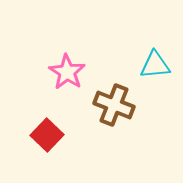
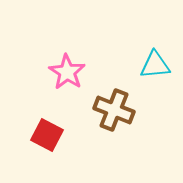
brown cross: moved 5 px down
red square: rotated 16 degrees counterclockwise
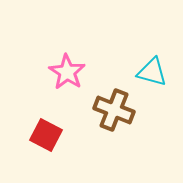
cyan triangle: moved 3 px left, 7 px down; rotated 20 degrees clockwise
red square: moved 1 px left
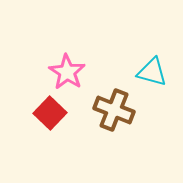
red square: moved 4 px right, 22 px up; rotated 16 degrees clockwise
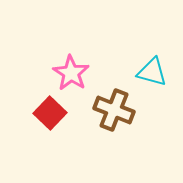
pink star: moved 4 px right, 1 px down
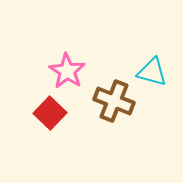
pink star: moved 4 px left, 2 px up
brown cross: moved 9 px up
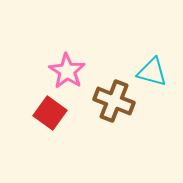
red square: rotated 8 degrees counterclockwise
